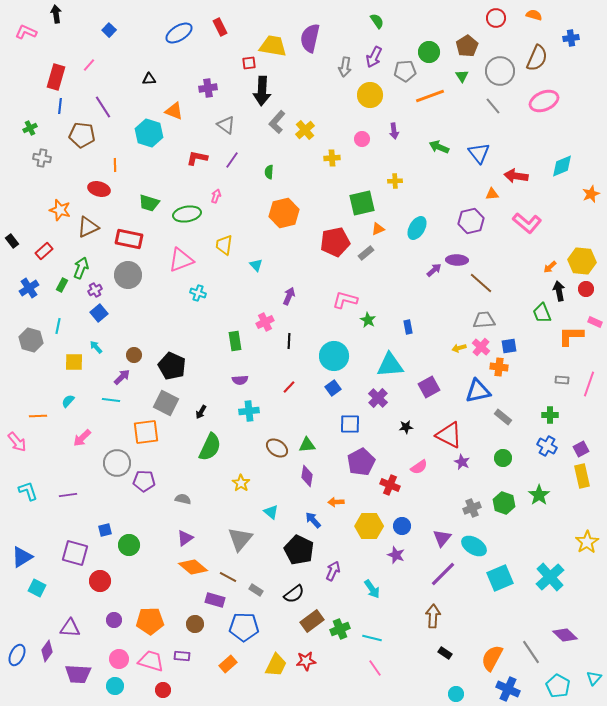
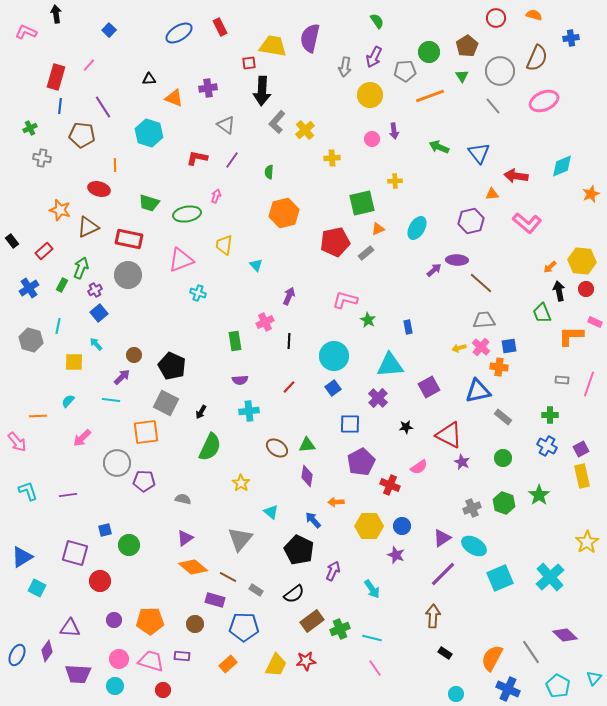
orange triangle at (174, 111): moved 13 px up
pink circle at (362, 139): moved 10 px right
cyan arrow at (96, 347): moved 3 px up
purple triangle at (442, 538): rotated 18 degrees clockwise
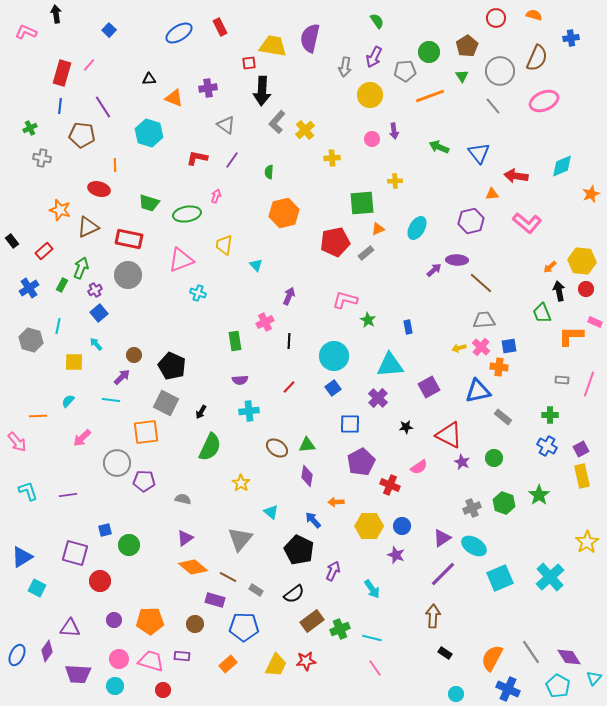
red rectangle at (56, 77): moved 6 px right, 4 px up
green square at (362, 203): rotated 8 degrees clockwise
green circle at (503, 458): moved 9 px left
purple diamond at (565, 635): moved 4 px right, 22 px down; rotated 15 degrees clockwise
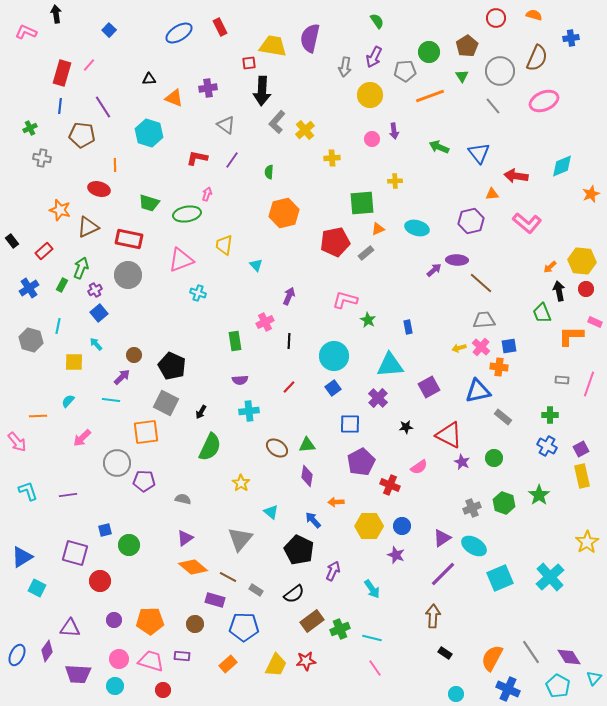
pink arrow at (216, 196): moved 9 px left, 2 px up
cyan ellipse at (417, 228): rotated 75 degrees clockwise
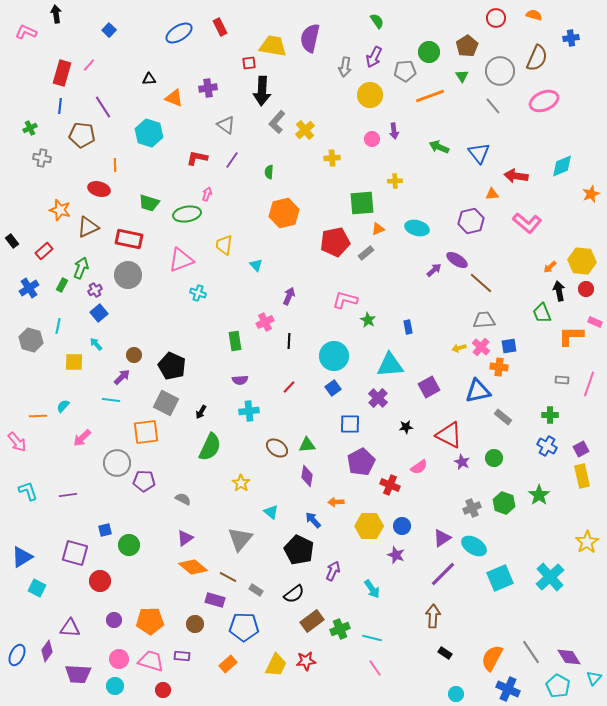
purple ellipse at (457, 260): rotated 30 degrees clockwise
cyan semicircle at (68, 401): moved 5 px left, 5 px down
gray semicircle at (183, 499): rotated 14 degrees clockwise
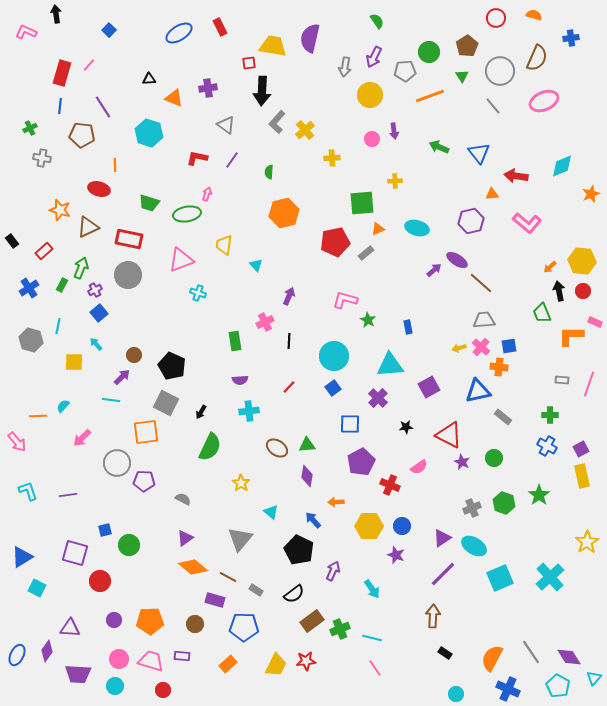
red circle at (586, 289): moved 3 px left, 2 px down
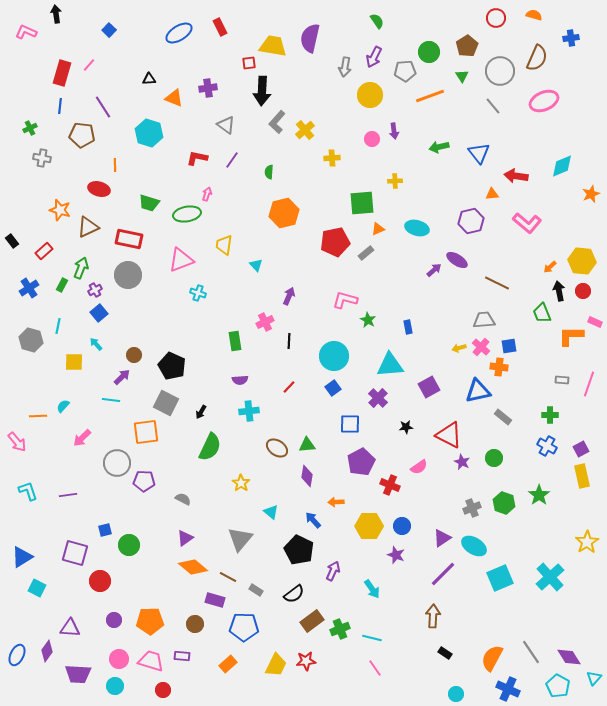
green arrow at (439, 147): rotated 36 degrees counterclockwise
brown line at (481, 283): moved 16 px right; rotated 15 degrees counterclockwise
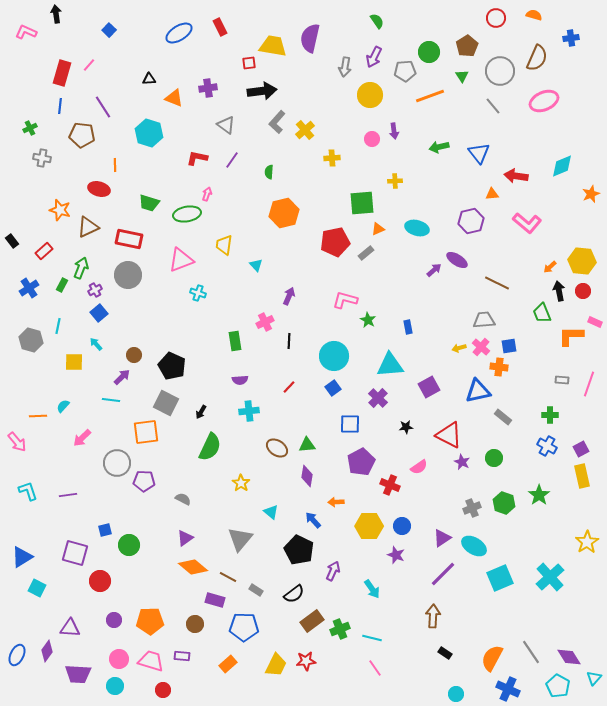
black arrow at (262, 91): rotated 100 degrees counterclockwise
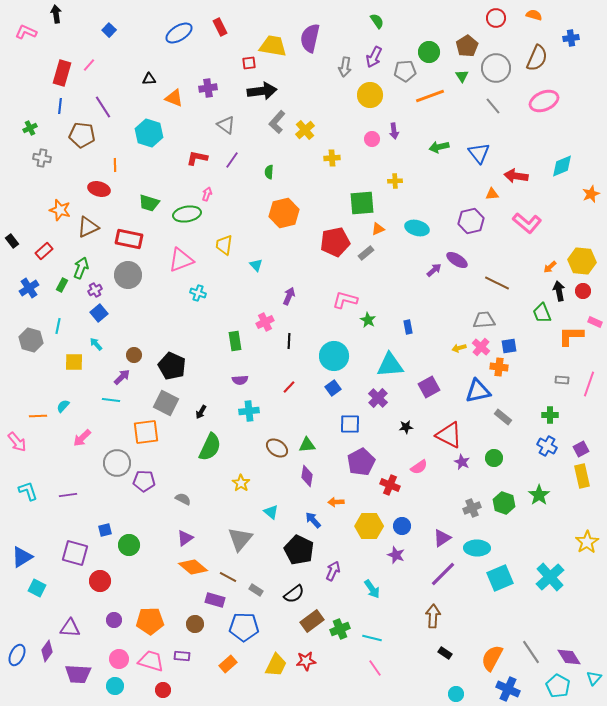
gray circle at (500, 71): moved 4 px left, 3 px up
cyan ellipse at (474, 546): moved 3 px right, 2 px down; rotated 30 degrees counterclockwise
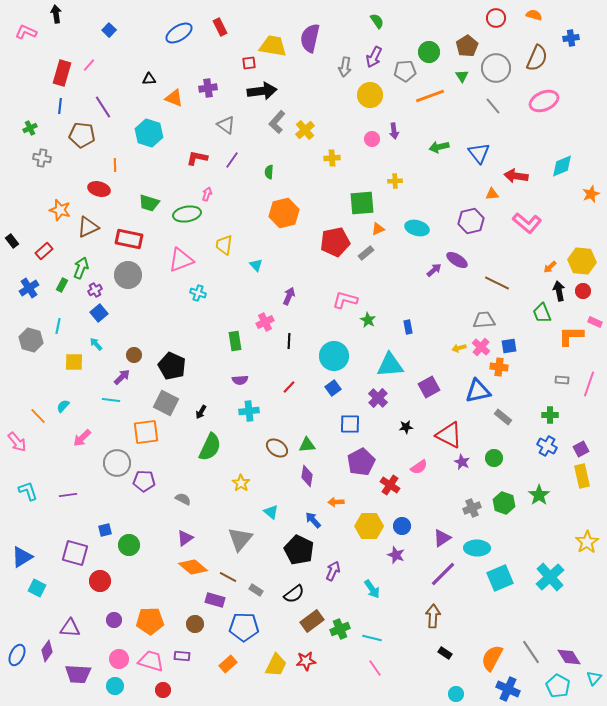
orange line at (38, 416): rotated 48 degrees clockwise
red cross at (390, 485): rotated 12 degrees clockwise
